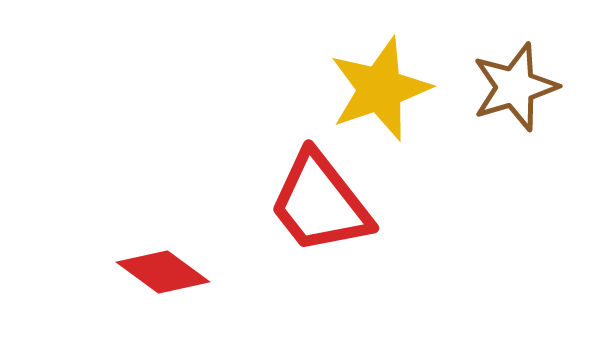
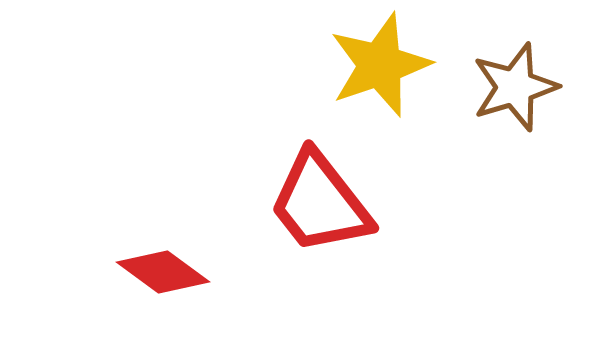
yellow star: moved 24 px up
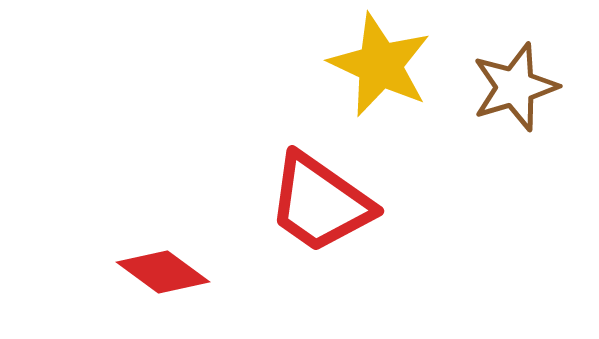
yellow star: rotated 28 degrees counterclockwise
red trapezoid: rotated 17 degrees counterclockwise
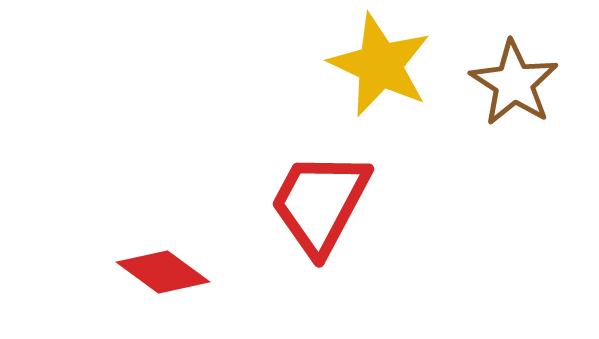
brown star: moved 1 px left, 4 px up; rotated 22 degrees counterclockwise
red trapezoid: rotated 83 degrees clockwise
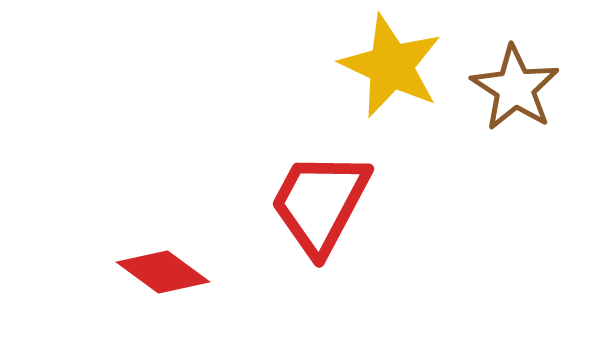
yellow star: moved 11 px right, 1 px down
brown star: moved 1 px right, 5 px down
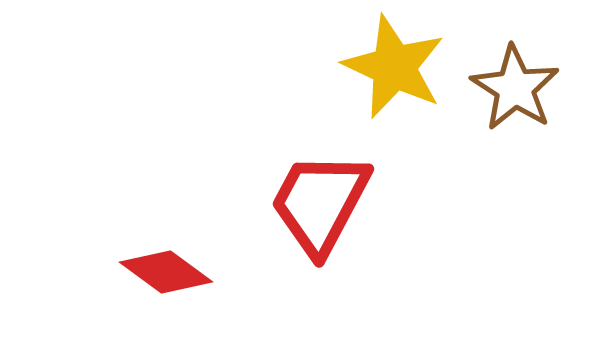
yellow star: moved 3 px right, 1 px down
red diamond: moved 3 px right
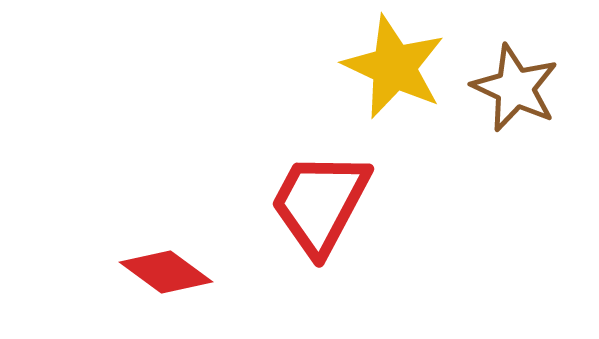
brown star: rotated 8 degrees counterclockwise
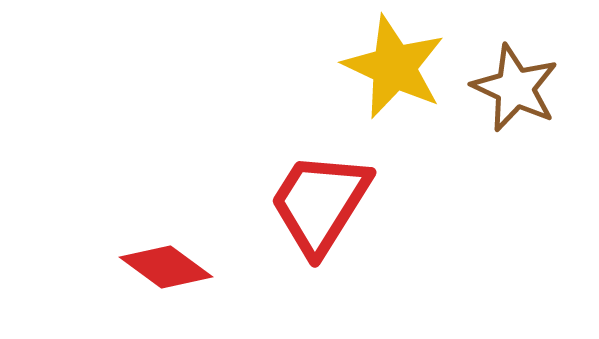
red trapezoid: rotated 4 degrees clockwise
red diamond: moved 5 px up
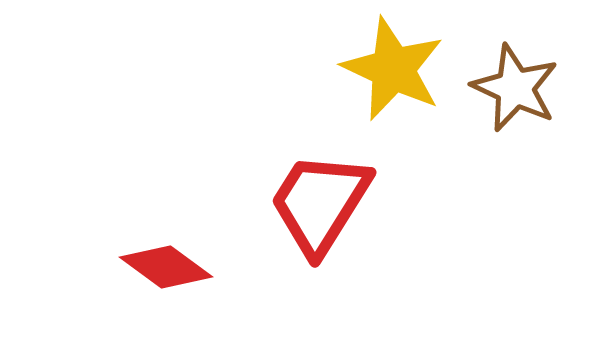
yellow star: moved 1 px left, 2 px down
